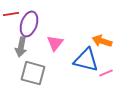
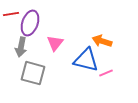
purple ellipse: moved 1 px right, 1 px up
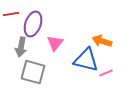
purple ellipse: moved 3 px right, 1 px down
gray square: moved 1 px up
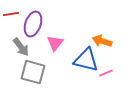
gray arrow: rotated 48 degrees counterclockwise
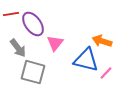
purple ellipse: rotated 55 degrees counterclockwise
gray arrow: moved 3 px left, 1 px down
pink line: rotated 24 degrees counterclockwise
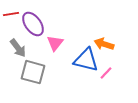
orange arrow: moved 2 px right, 3 px down
